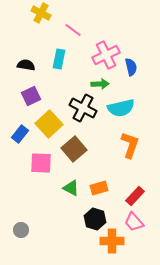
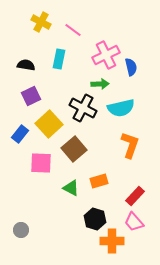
yellow cross: moved 9 px down
orange rectangle: moved 7 px up
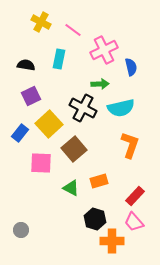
pink cross: moved 2 px left, 5 px up
blue rectangle: moved 1 px up
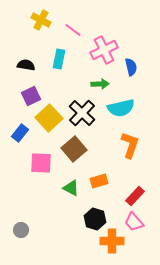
yellow cross: moved 2 px up
black cross: moved 1 px left, 5 px down; rotated 16 degrees clockwise
yellow square: moved 6 px up
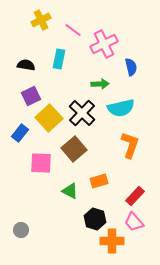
yellow cross: rotated 36 degrees clockwise
pink cross: moved 6 px up
green triangle: moved 1 px left, 3 px down
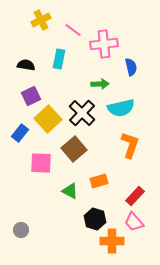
pink cross: rotated 20 degrees clockwise
yellow square: moved 1 px left, 1 px down
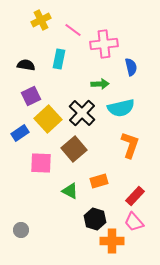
blue rectangle: rotated 18 degrees clockwise
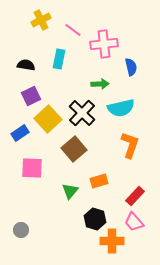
pink square: moved 9 px left, 5 px down
green triangle: rotated 42 degrees clockwise
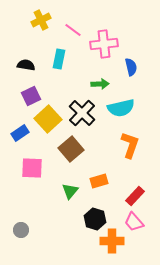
brown square: moved 3 px left
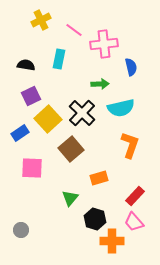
pink line: moved 1 px right
orange rectangle: moved 3 px up
green triangle: moved 7 px down
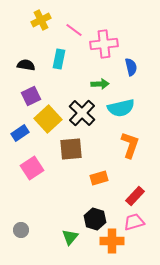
brown square: rotated 35 degrees clockwise
pink square: rotated 35 degrees counterclockwise
green triangle: moved 39 px down
pink trapezoid: rotated 115 degrees clockwise
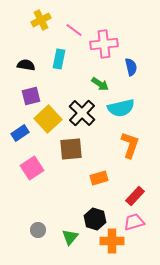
green arrow: rotated 36 degrees clockwise
purple square: rotated 12 degrees clockwise
gray circle: moved 17 px right
